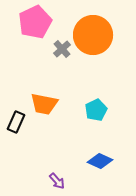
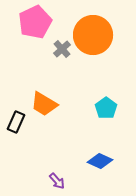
orange trapezoid: rotated 20 degrees clockwise
cyan pentagon: moved 10 px right, 2 px up; rotated 10 degrees counterclockwise
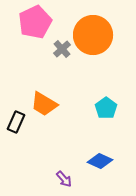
purple arrow: moved 7 px right, 2 px up
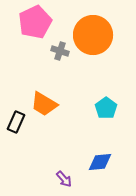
gray cross: moved 2 px left, 2 px down; rotated 30 degrees counterclockwise
blue diamond: moved 1 px down; rotated 30 degrees counterclockwise
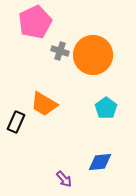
orange circle: moved 20 px down
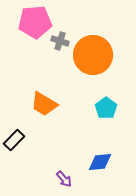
pink pentagon: rotated 20 degrees clockwise
gray cross: moved 10 px up
black rectangle: moved 2 px left, 18 px down; rotated 20 degrees clockwise
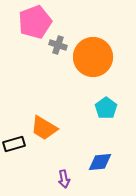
pink pentagon: rotated 16 degrees counterclockwise
gray cross: moved 2 px left, 4 px down
orange circle: moved 2 px down
orange trapezoid: moved 24 px down
black rectangle: moved 4 px down; rotated 30 degrees clockwise
purple arrow: rotated 30 degrees clockwise
